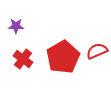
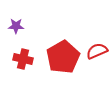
red cross: rotated 24 degrees counterclockwise
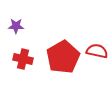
red semicircle: rotated 35 degrees clockwise
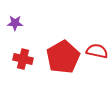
purple star: moved 1 px left, 3 px up
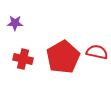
red semicircle: moved 1 px down
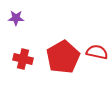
purple star: moved 1 px right, 5 px up
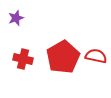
purple star: rotated 21 degrees counterclockwise
red semicircle: moved 1 px left, 4 px down
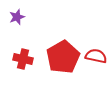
purple star: moved 1 px right, 1 px up
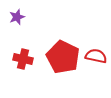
red pentagon: rotated 16 degrees counterclockwise
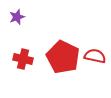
red semicircle: moved 1 px left
